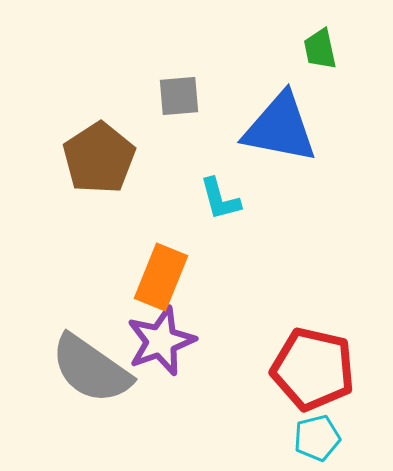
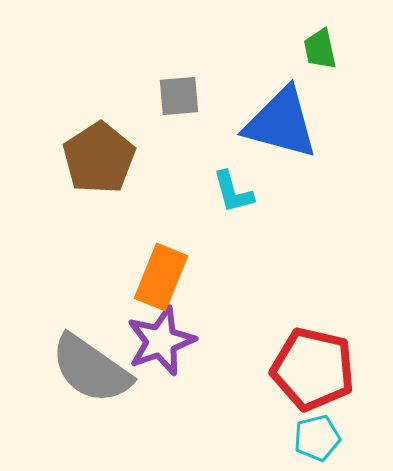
blue triangle: moved 1 px right, 5 px up; rotated 4 degrees clockwise
cyan L-shape: moved 13 px right, 7 px up
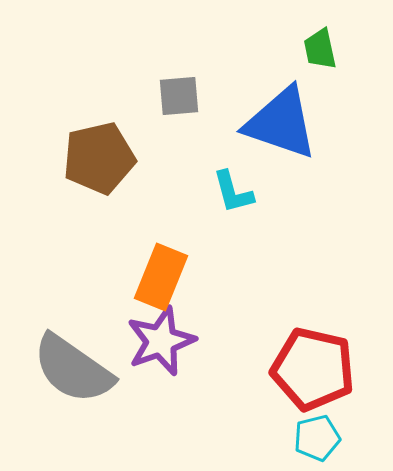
blue triangle: rotated 4 degrees clockwise
brown pentagon: rotated 20 degrees clockwise
gray semicircle: moved 18 px left
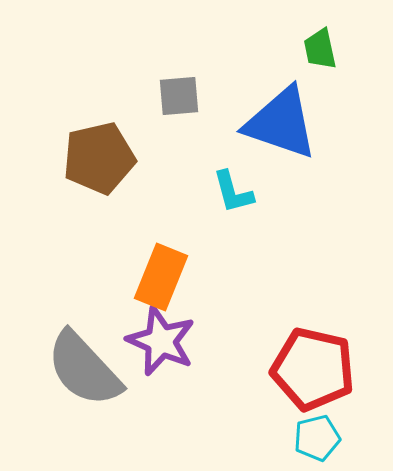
purple star: rotated 28 degrees counterclockwise
gray semicircle: moved 11 px right; rotated 12 degrees clockwise
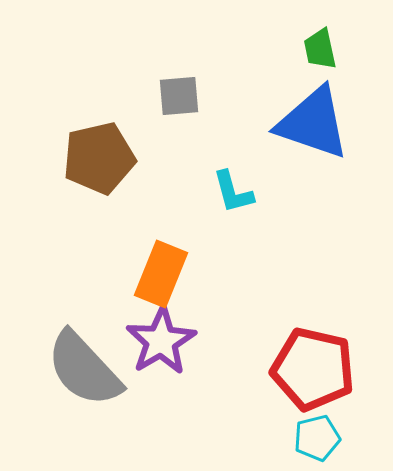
blue triangle: moved 32 px right
orange rectangle: moved 3 px up
purple star: rotated 18 degrees clockwise
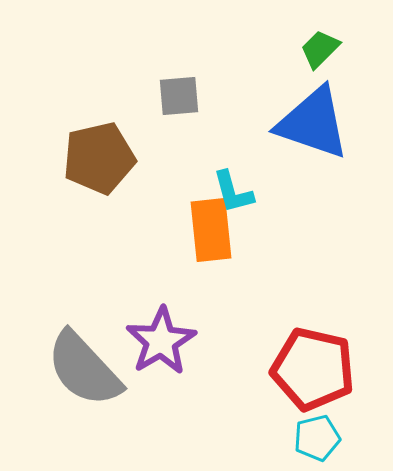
green trapezoid: rotated 57 degrees clockwise
orange rectangle: moved 50 px right, 44 px up; rotated 28 degrees counterclockwise
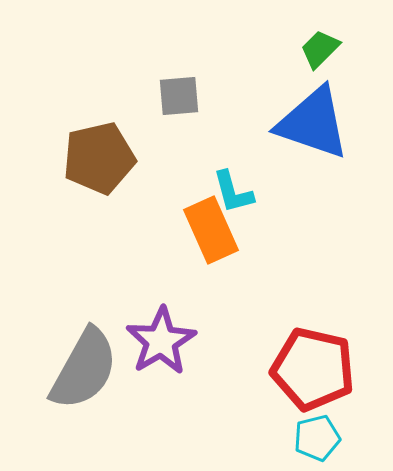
orange rectangle: rotated 18 degrees counterclockwise
gray semicircle: rotated 108 degrees counterclockwise
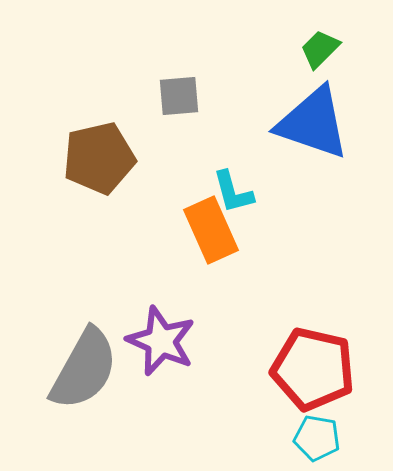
purple star: rotated 18 degrees counterclockwise
cyan pentagon: rotated 24 degrees clockwise
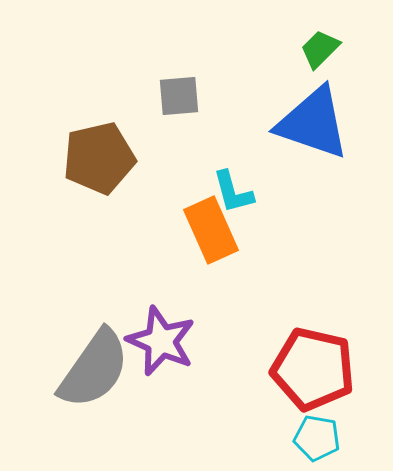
gray semicircle: moved 10 px right; rotated 6 degrees clockwise
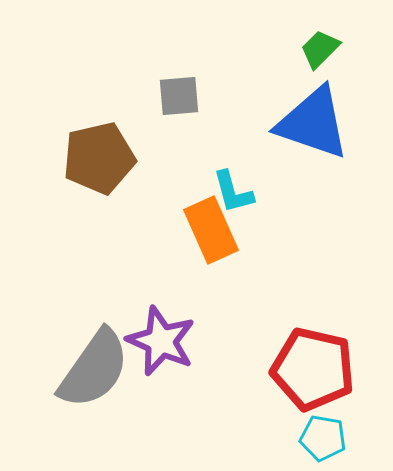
cyan pentagon: moved 6 px right
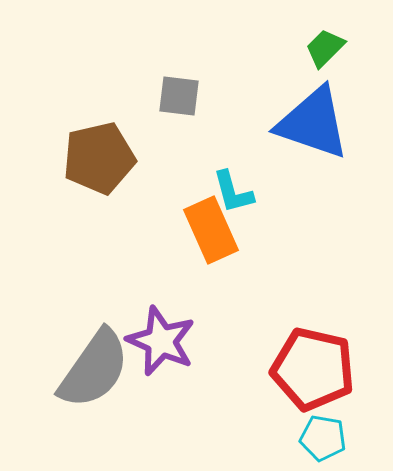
green trapezoid: moved 5 px right, 1 px up
gray square: rotated 12 degrees clockwise
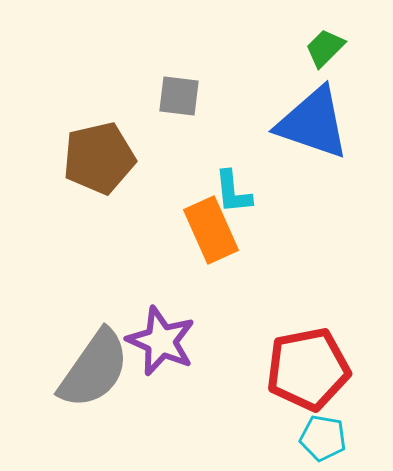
cyan L-shape: rotated 9 degrees clockwise
red pentagon: moved 5 px left; rotated 24 degrees counterclockwise
